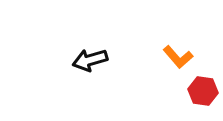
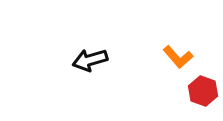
red hexagon: rotated 12 degrees clockwise
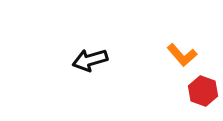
orange L-shape: moved 4 px right, 2 px up
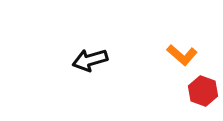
orange L-shape: rotated 8 degrees counterclockwise
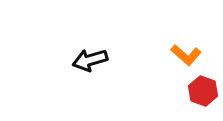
orange L-shape: moved 4 px right
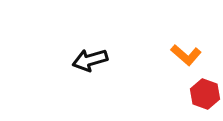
red hexagon: moved 2 px right, 3 px down
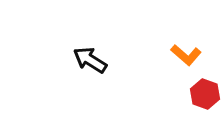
black arrow: rotated 48 degrees clockwise
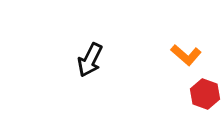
black arrow: rotated 96 degrees counterclockwise
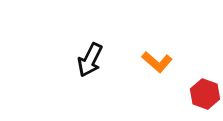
orange L-shape: moved 29 px left, 7 px down
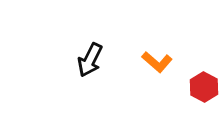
red hexagon: moved 1 px left, 7 px up; rotated 8 degrees clockwise
